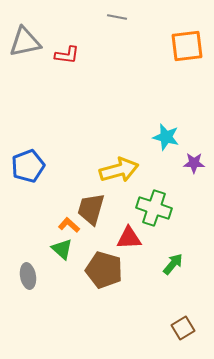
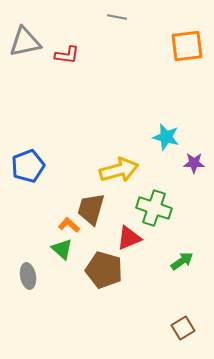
red triangle: rotated 20 degrees counterclockwise
green arrow: moved 9 px right, 3 px up; rotated 15 degrees clockwise
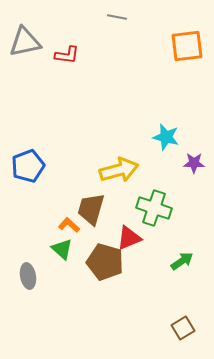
brown pentagon: moved 1 px right, 8 px up
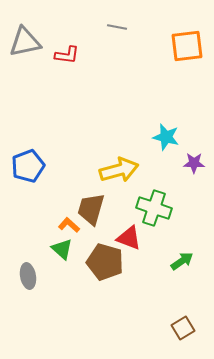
gray line: moved 10 px down
red triangle: rotated 44 degrees clockwise
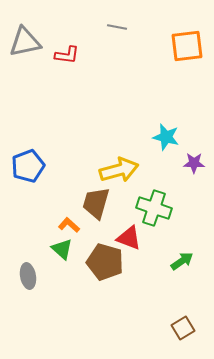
brown trapezoid: moved 5 px right, 6 px up
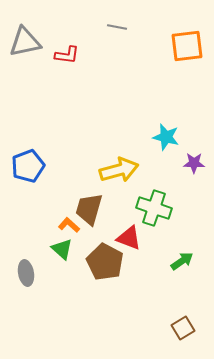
brown trapezoid: moved 7 px left, 6 px down
brown pentagon: rotated 12 degrees clockwise
gray ellipse: moved 2 px left, 3 px up
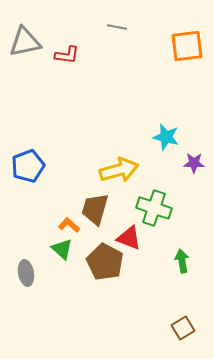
brown trapezoid: moved 6 px right
green arrow: rotated 65 degrees counterclockwise
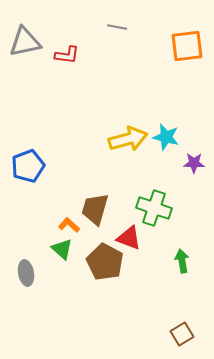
yellow arrow: moved 9 px right, 31 px up
brown square: moved 1 px left, 6 px down
